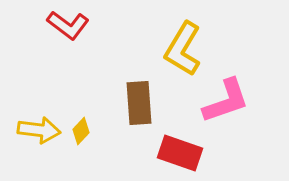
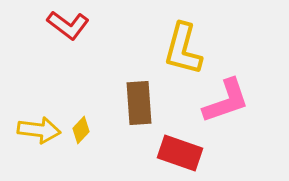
yellow L-shape: rotated 16 degrees counterclockwise
yellow diamond: moved 1 px up
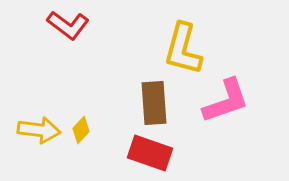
brown rectangle: moved 15 px right
red rectangle: moved 30 px left
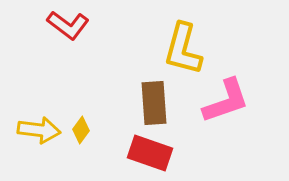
yellow diamond: rotated 8 degrees counterclockwise
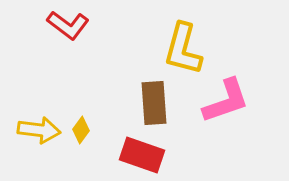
red rectangle: moved 8 px left, 2 px down
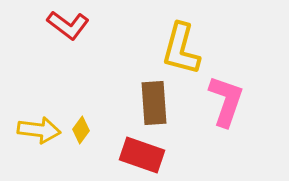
yellow L-shape: moved 2 px left
pink L-shape: rotated 52 degrees counterclockwise
